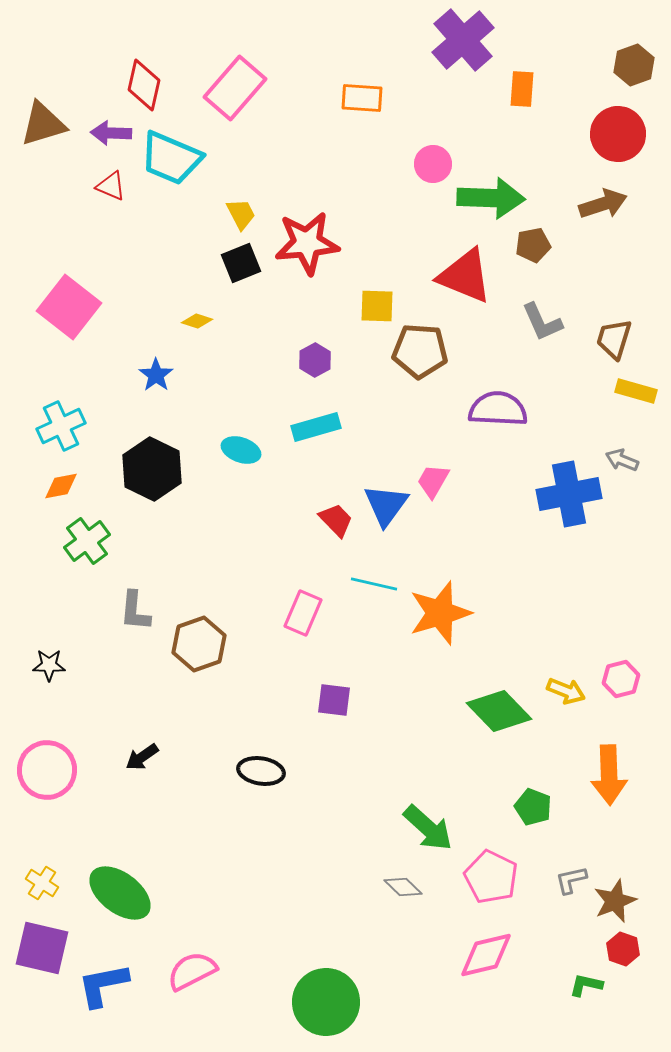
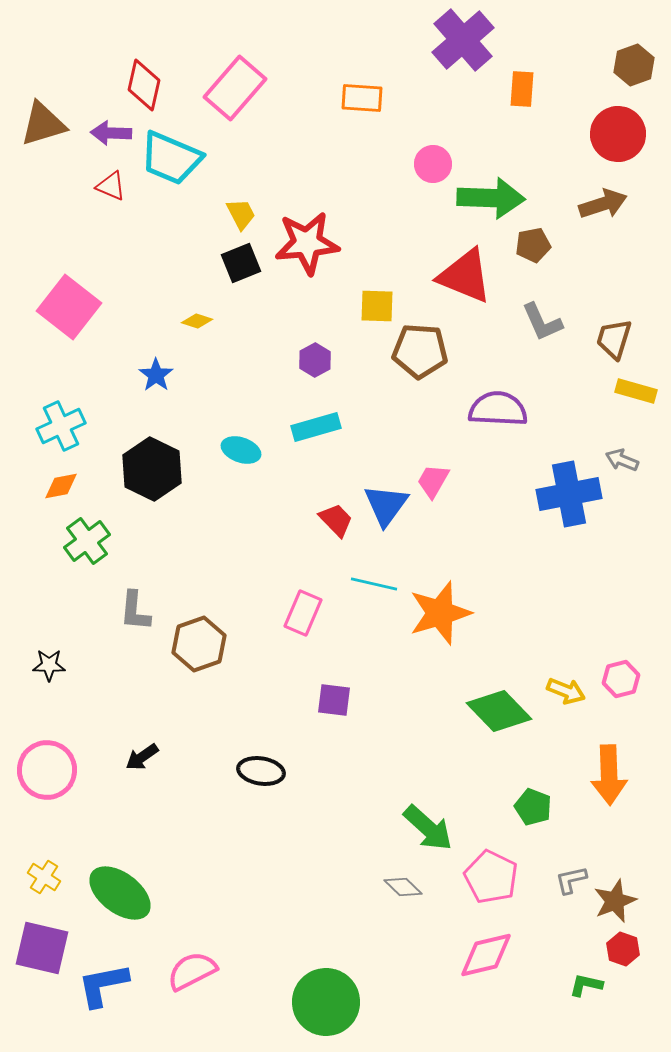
yellow cross at (42, 883): moved 2 px right, 6 px up
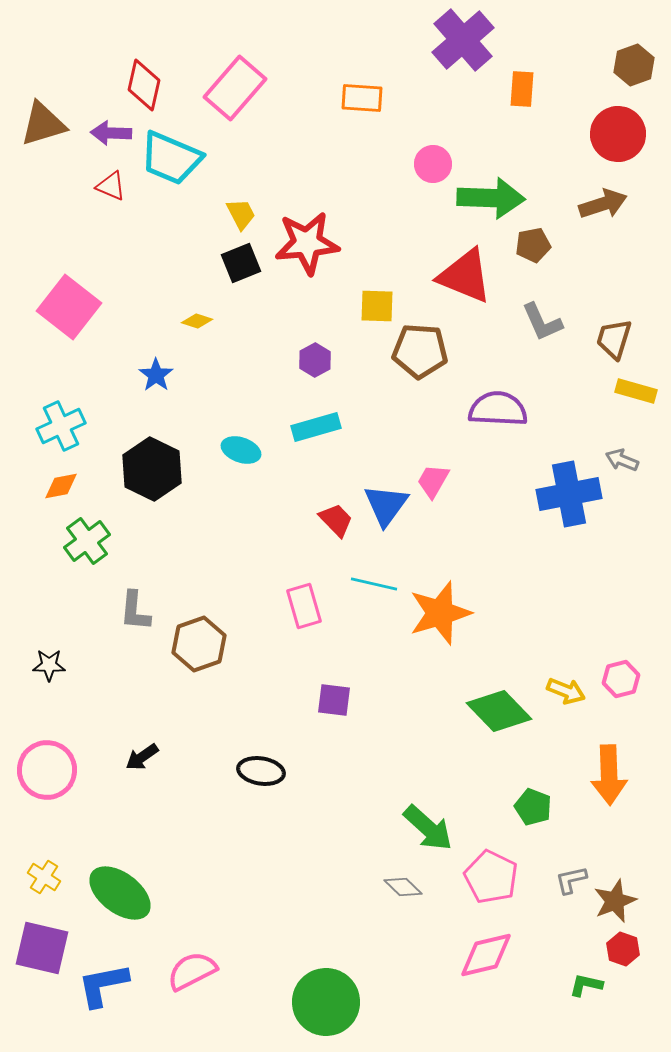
pink rectangle at (303, 613): moved 1 px right, 7 px up; rotated 39 degrees counterclockwise
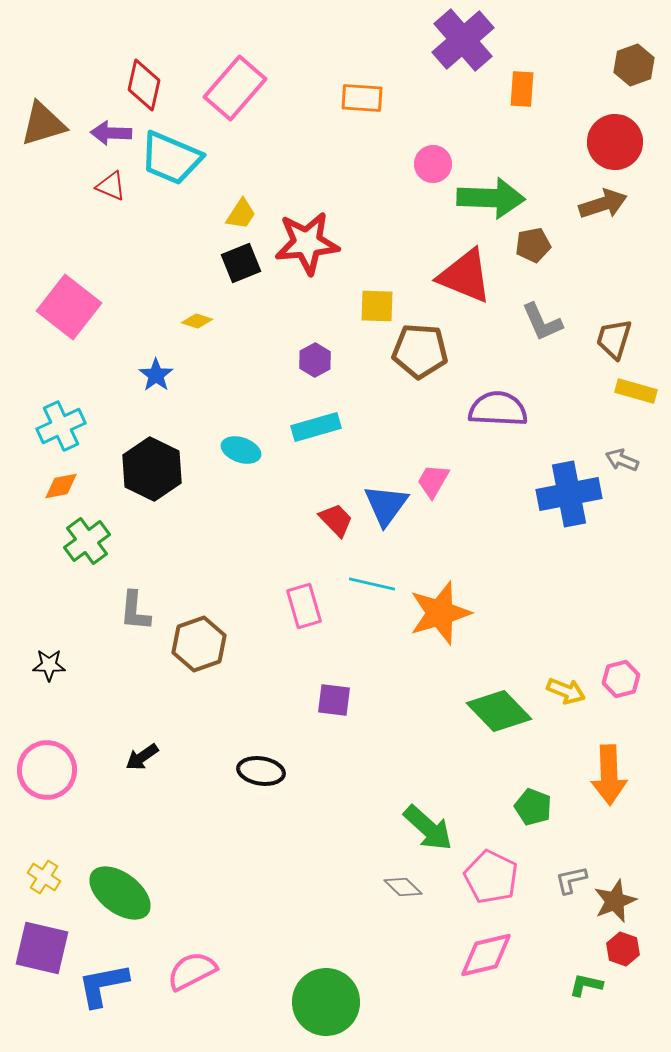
red circle at (618, 134): moved 3 px left, 8 px down
yellow trapezoid at (241, 214): rotated 60 degrees clockwise
cyan line at (374, 584): moved 2 px left
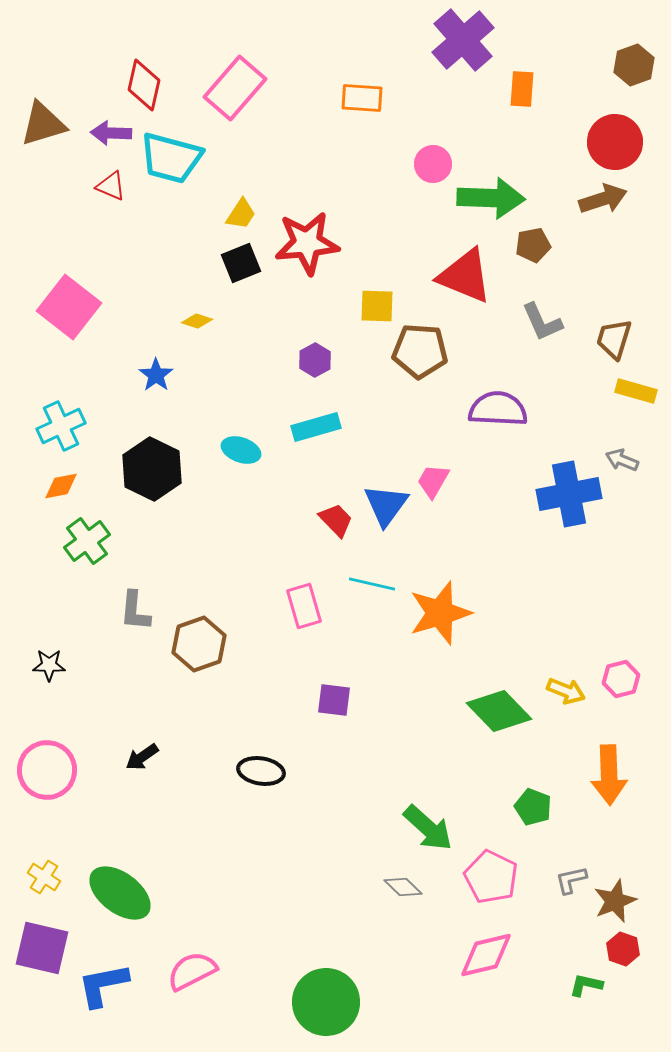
cyan trapezoid at (171, 158): rotated 8 degrees counterclockwise
brown arrow at (603, 204): moved 5 px up
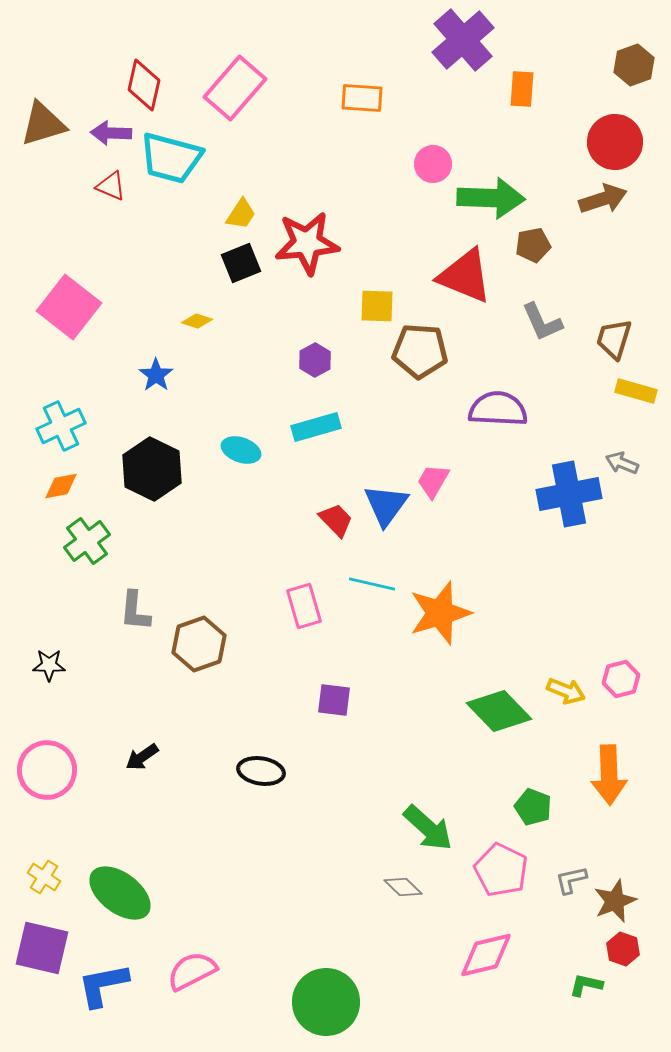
gray arrow at (622, 460): moved 3 px down
pink pentagon at (491, 877): moved 10 px right, 7 px up
